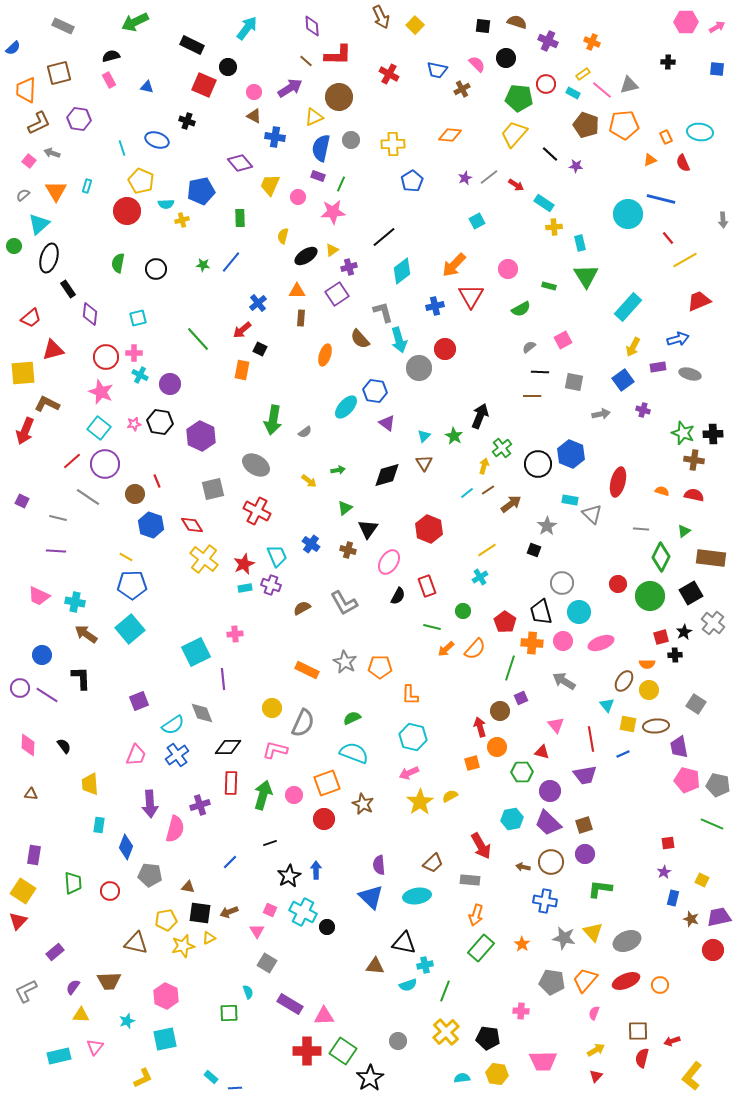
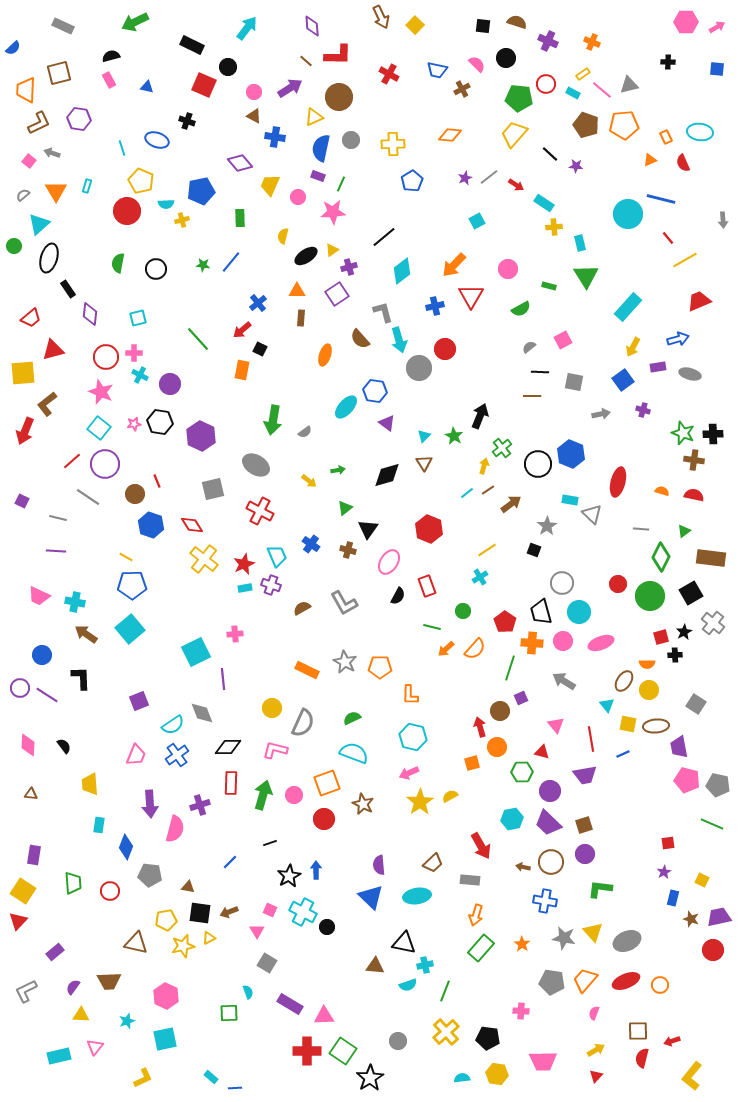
brown L-shape at (47, 404): rotated 65 degrees counterclockwise
red cross at (257, 511): moved 3 px right
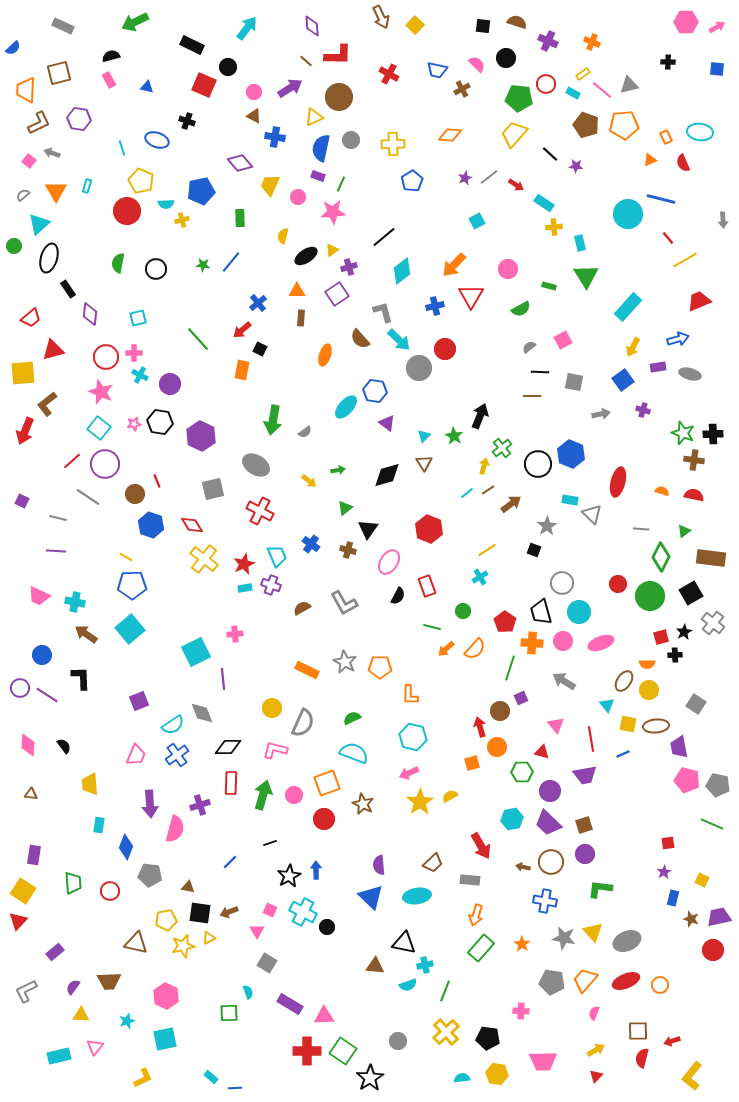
cyan arrow at (399, 340): rotated 30 degrees counterclockwise
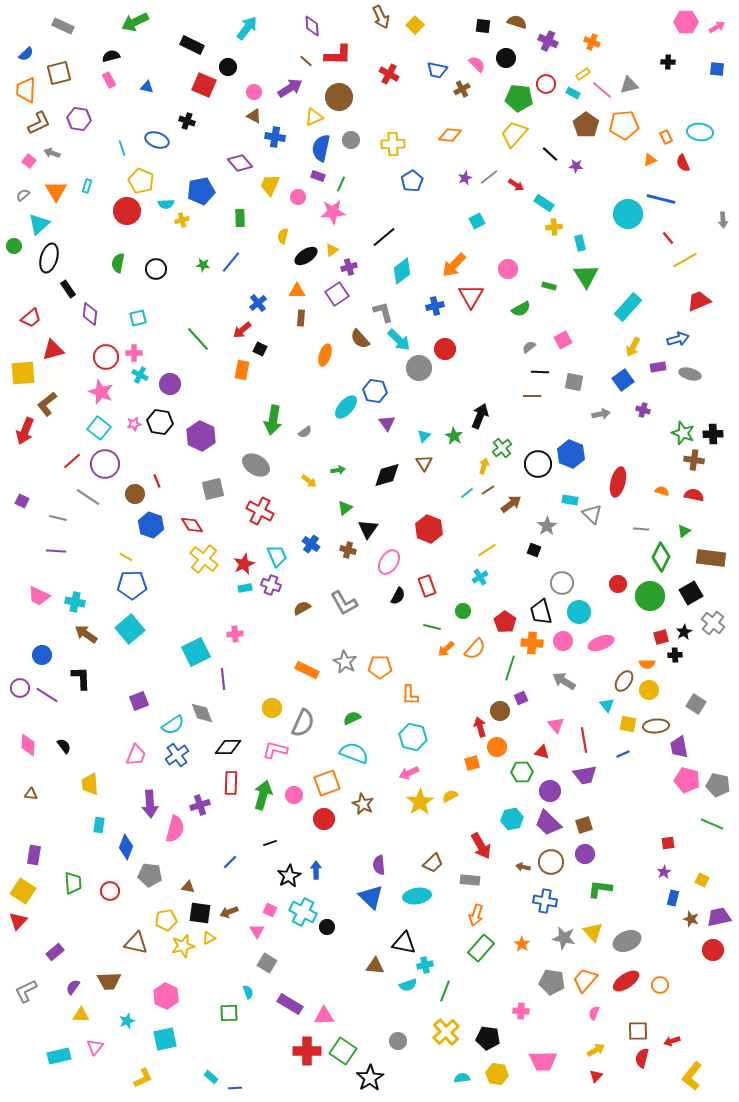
blue semicircle at (13, 48): moved 13 px right, 6 px down
brown pentagon at (586, 125): rotated 15 degrees clockwise
purple triangle at (387, 423): rotated 18 degrees clockwise
red line at (591, 739): moved 7 px left, 1 px down
red ellipse at (626, 981): rotated 12 degrees counterclockwise
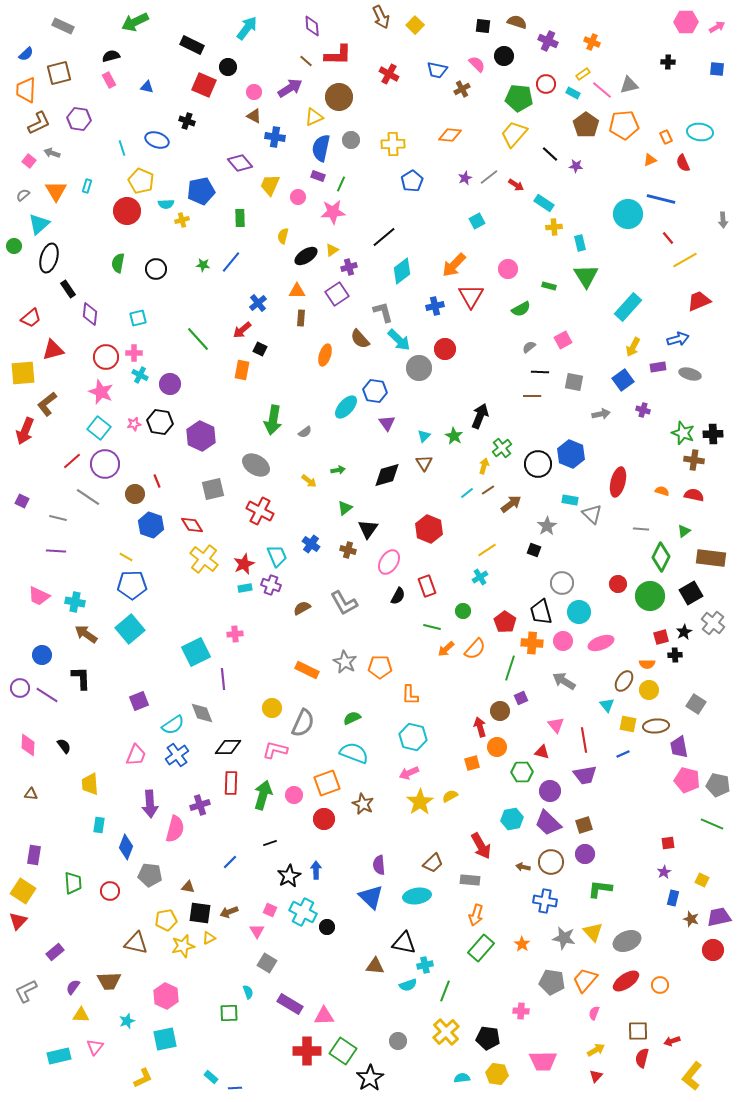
black circle at (506, 58): moved 2 px left, 2 px up
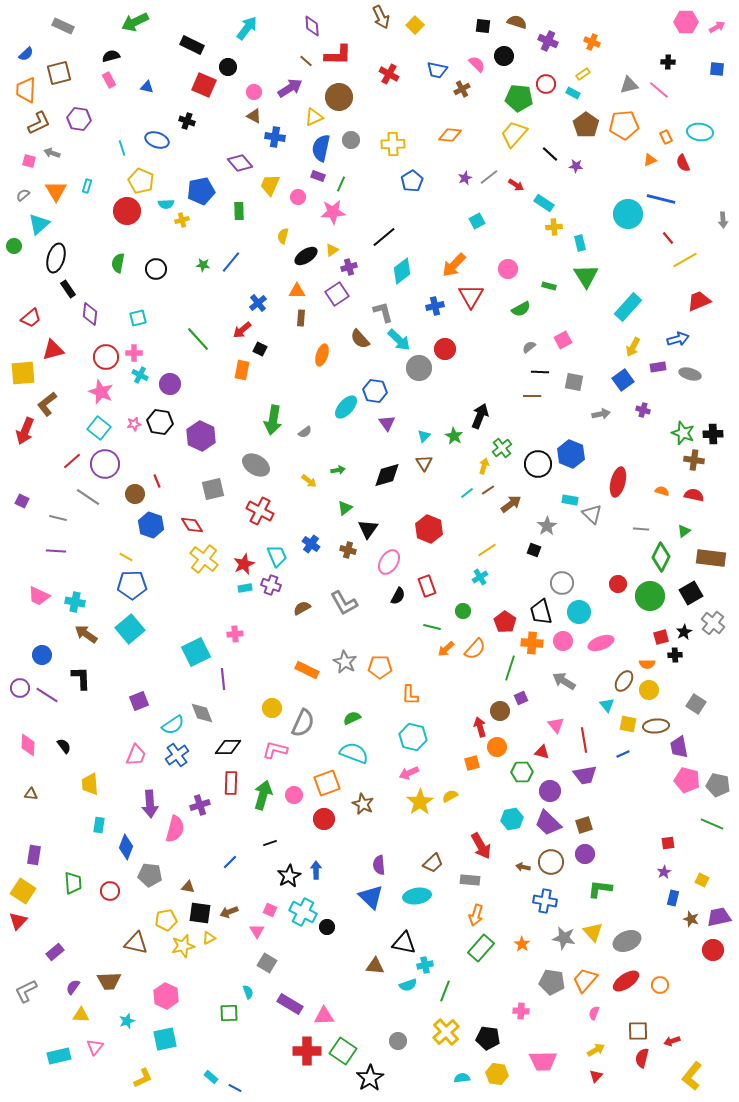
pink line at (602, 90): moved 57 px right
pink square at (29, 161): rotated 24 degrees counterclockwise
green rectangle at (240, 218): moved 1 px left, 7 px up
black ellipse at (49, 258): moved 7 px right
orange ellipse at (325, 355): moved 3 px left
blue line at (235, 1088): rotated 32 degrees clockwise
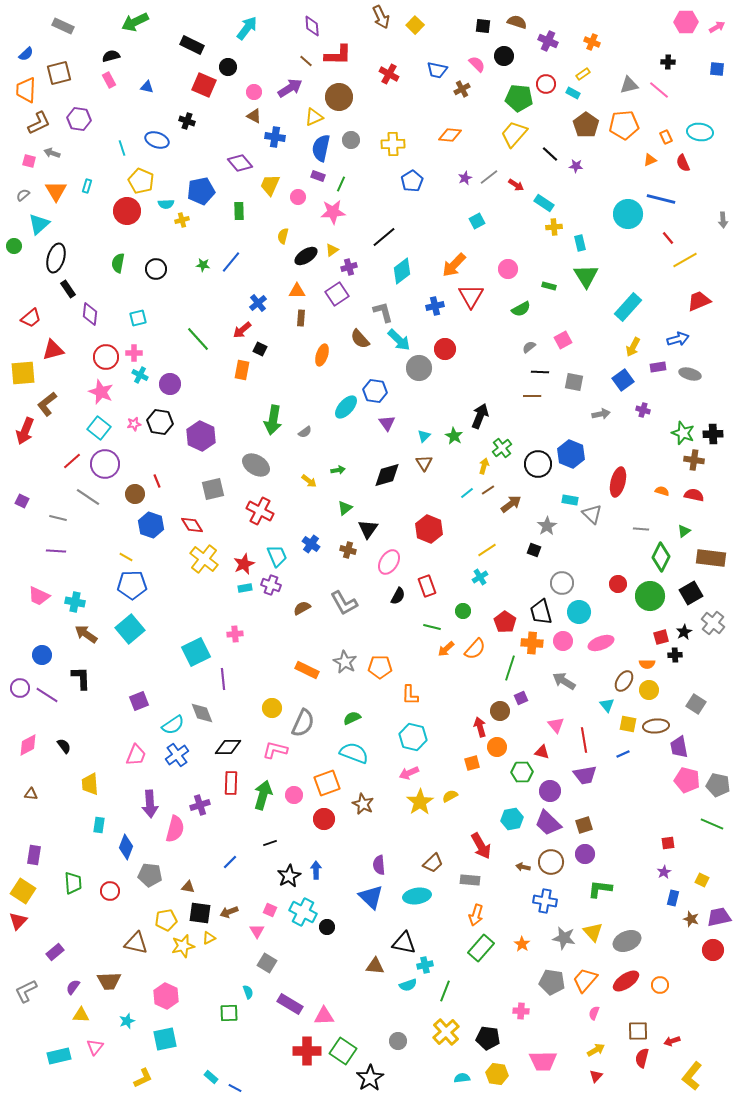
pink diamond at (28, 745): rotated 60 degrees clockwise
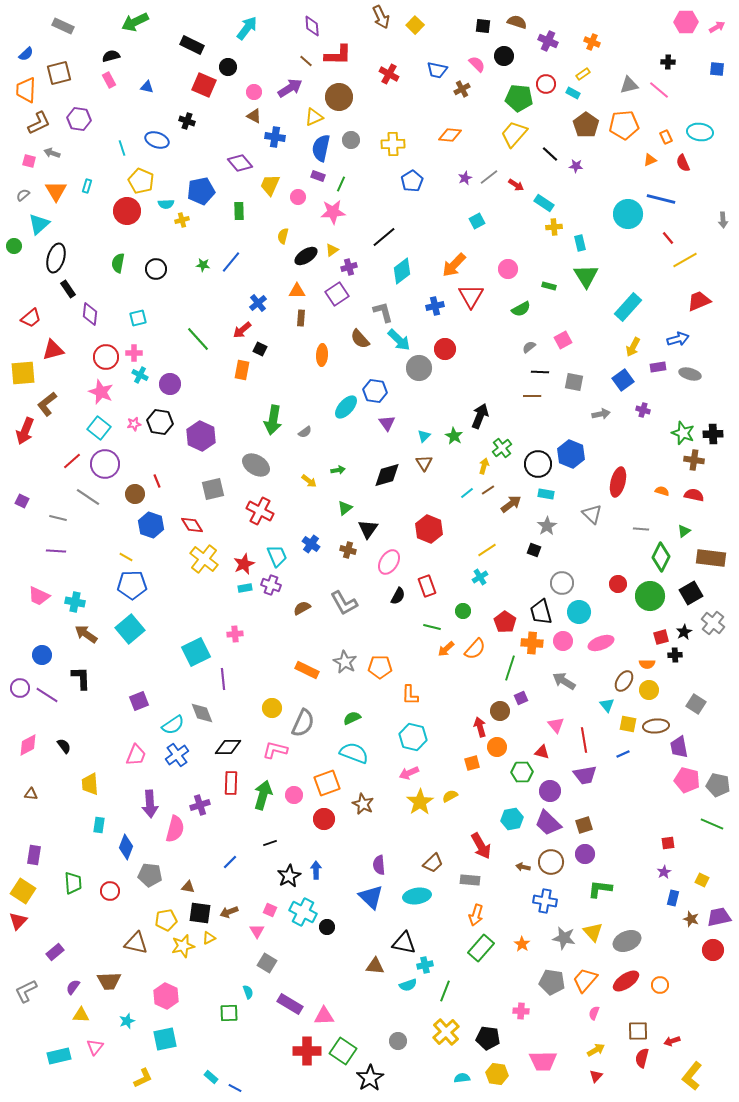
orange ellipse at (322, 355): rotated 15 degrees counterclockwise
cyan rectangle at (570, 500): moved 24 px left, 6 px up
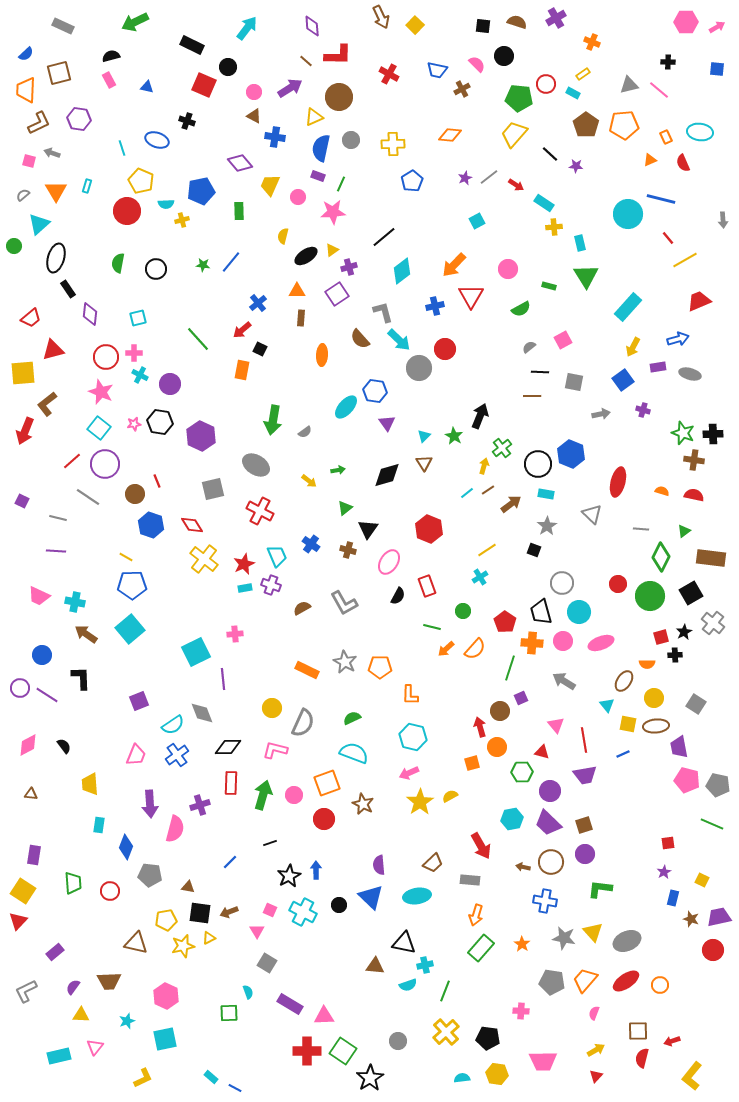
purple cross at (548, 41): moved 8 px right, 23 px up; rotated 36 degrees clockwise
yellow circle at (649, 690): moved 5 px right, 8 px down
black circle at (327, 927): moved 12 px right, 22 px up
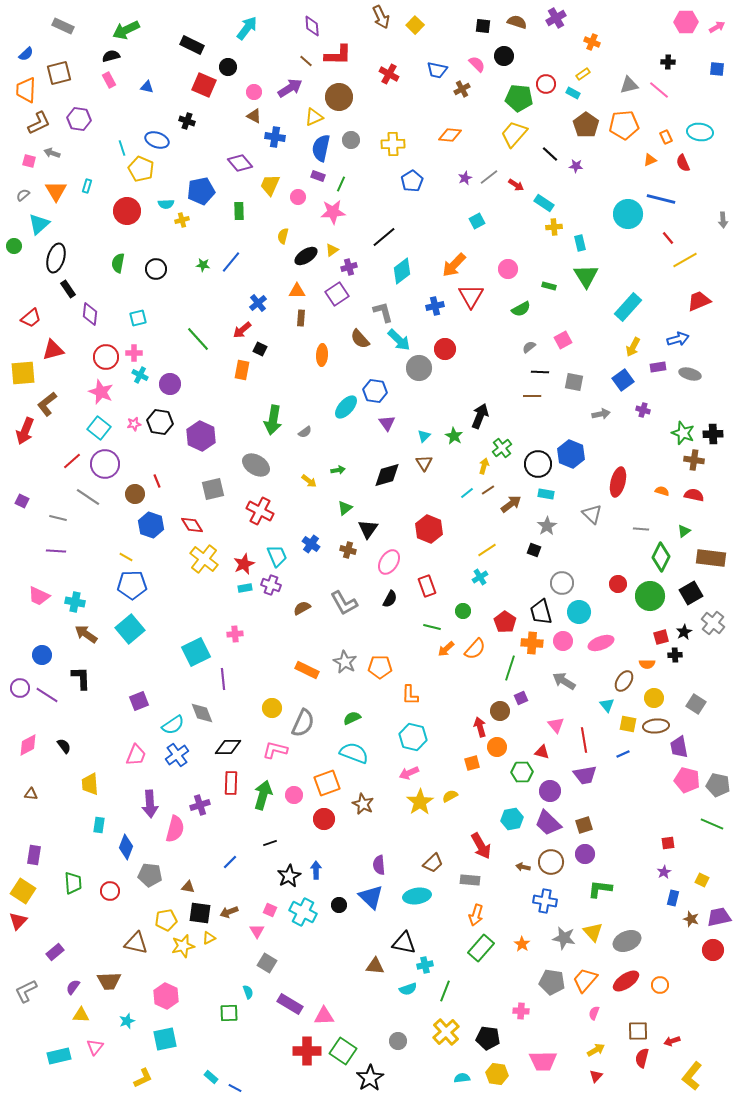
green arrow at (135, 22): moved 9 px left, 8 px down
yellow pentagon at (141, 181): moved 12 px up
black semicircle at (398, 596): moved 8 px left, 3 px down
cyan semicircle at (408, 985): moved 4 px down
